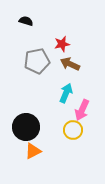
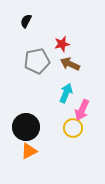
black semicircle: rotated 80 degrees counterclockwise
yellow circle: moved 2 px up
orange triangle: moved 4 px left
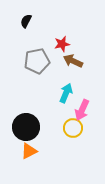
brown arrow: moved 3 px right, 3 px up
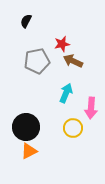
pink arrow: moved 9 px right, 2 px up; rotated 20 degrees counterclockwise
